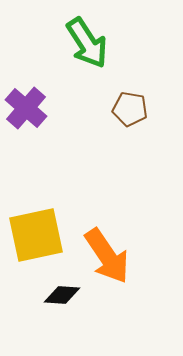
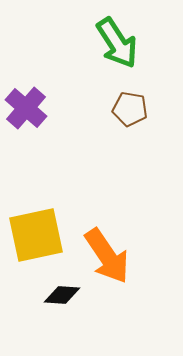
green arrow: moved 30 px right
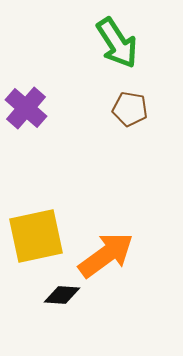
yellow square: moved 1 px down
orange arrow: moved 1 px left, 1 px up; rotated 92 degrees counterclockwise
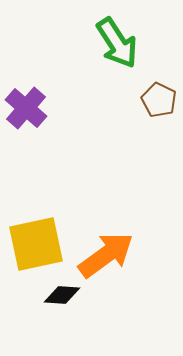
brown pentagon: moved 29 px right, 9 px up; rotated 16 degrees clockwise
yellow square: moved 8 px down
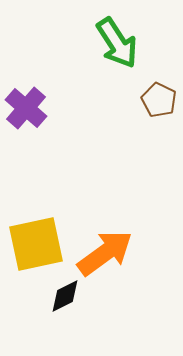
orange arrow: moved 1 px left, 2 px up
black diamond: moved 3 px right, 1 px down; rotated 30 degrees counterclockwise
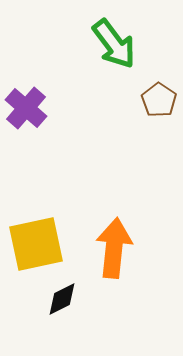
green arrow: moved 3 px left, 1 px down; rotated 4 degrees counterclockwise
brown pentagon: rotated 8 degrees clockwise
orange arrow: moved 9 px right, 5 px up; rotated 48 degrees counterclockwise
black diamond: moved 3 px left, 3 px down
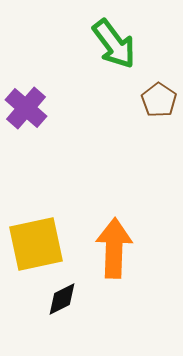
orange arrow: rotated 4 degrees counterclockwise
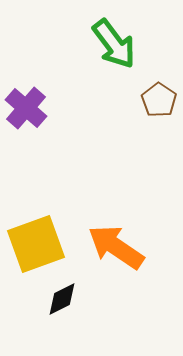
yellow square: rotated 8 degrees counterclockwise
orange arrow: moved 2 px right, 1 px up; rotated 58 degrees counterclockwise
